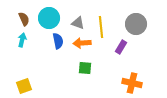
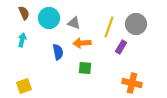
brown semicircle: moved 6 px up
gray triangle: moved 4 px left
yellow line: moved 8 px right; rotated 25 degrees clockwise
blue semicircle: moved 11 px down
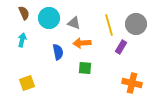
yellow line: moved 2 px up; rotated 35 degrees counterclockwise
yellow square: moved 3 px right, 3 px up
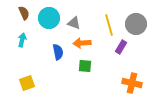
green square: moved 2 px up
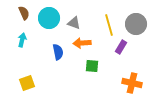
green square: moved 7 px right
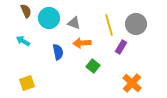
brown semicircle: moved 2 px right, 2 px up
cyan arrow: moved 1 px right, 1 px down; rotated 72 degrees counterclockwise
green square: moved 1 px right; rotated 32 degrees clockwise
orange cross: rotated 30 degrees clockwise
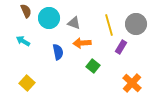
yellow square: rotated 28 degrees counterclockwise
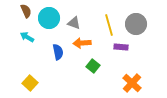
cyan arrow: moved 4 px right, 4 px up
purple rectangle: rotated 64 degrees clockwise
yellow square: moved 3 px right
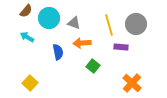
brown semicircle: rotated 64 degrees clockwise
